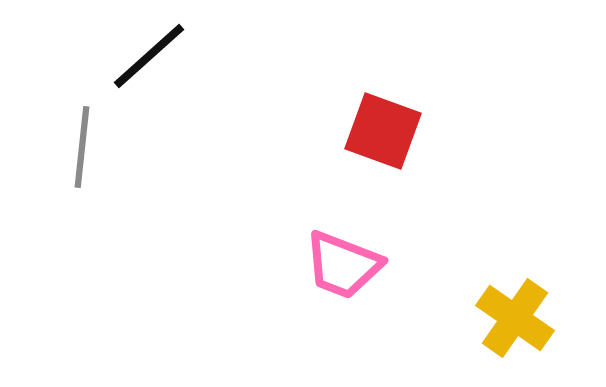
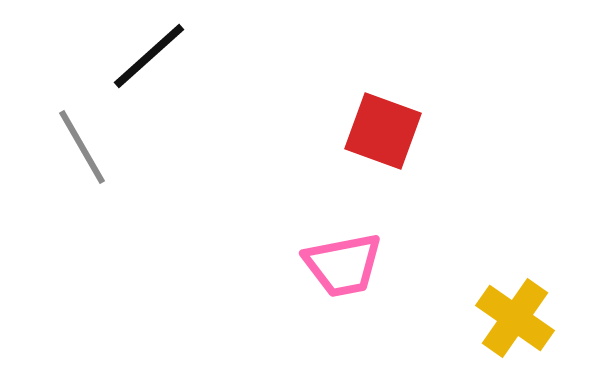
gray line: rotated 36 degrees counterclockwise
pink trapezoid: rotated 32 degrees counterclockwise
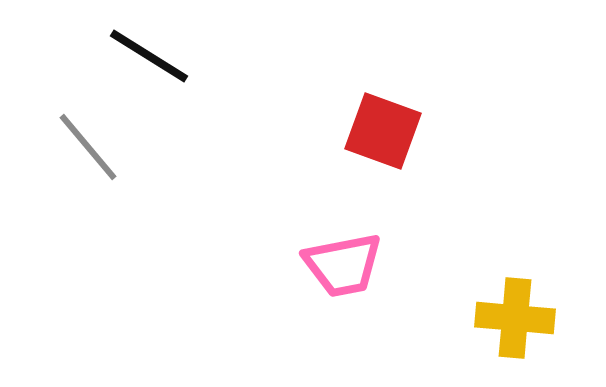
black line: rotated 74 degrees clockwise
gray line: moved 6 px right; rotated 10 degrees counterclockwise
yellow cross: rotated 30 degrees counterclockwise
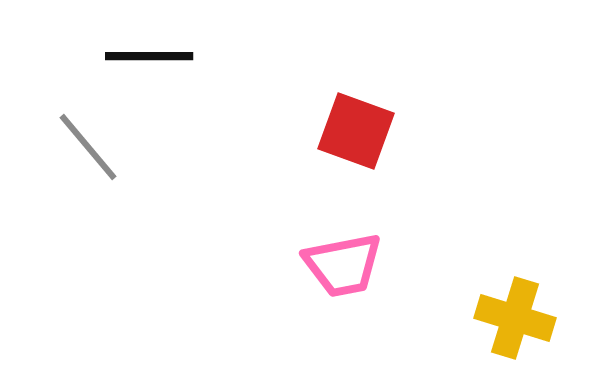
black line: rotated 32 degrees counterclockwise
red square: moved 27 px left
yellow cross: rotated 12 degrees clockwise
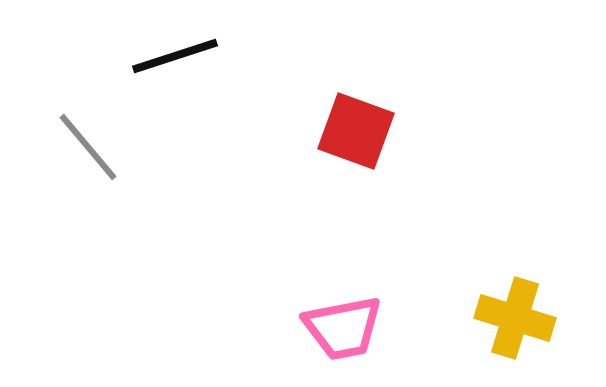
black line: moved 26 px right; rotated 18 degrees counterclockwise
pink trapezoid: moved 63 px down
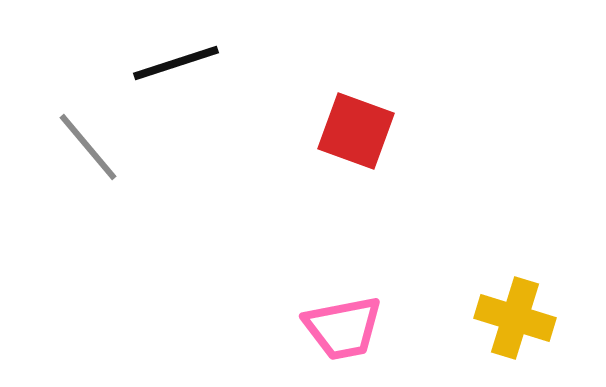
black line: moved 1 px right, 7 px down
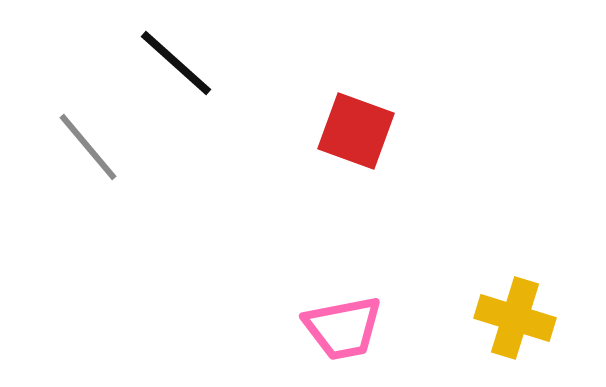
black line: rotated 60 degrees clockwise
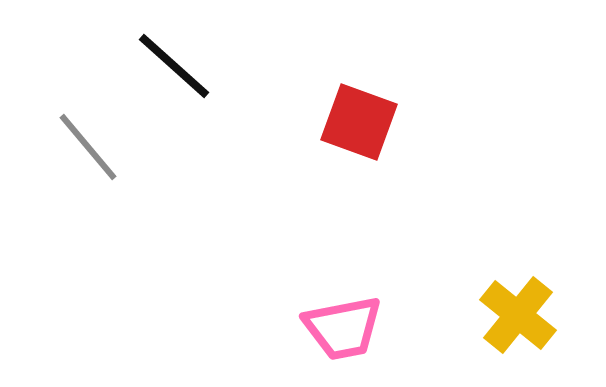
black line: moved 2 px left, 3 px down
red square: moved 3 px right, 9 px up
yellow cross: moved 3 px right, 3 px up; rotated 22 degrees clockwise
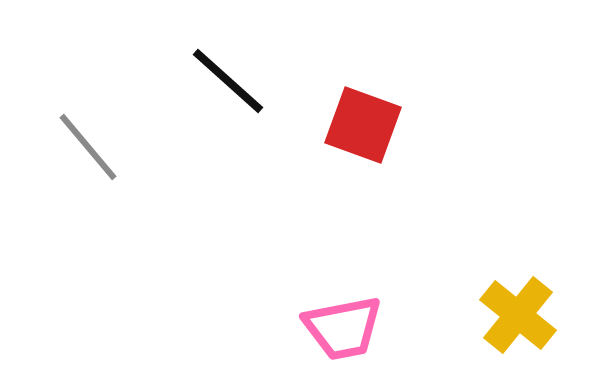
black line: moved 54 px right, 15 px down
red square: moved 4 px right, 3 px down
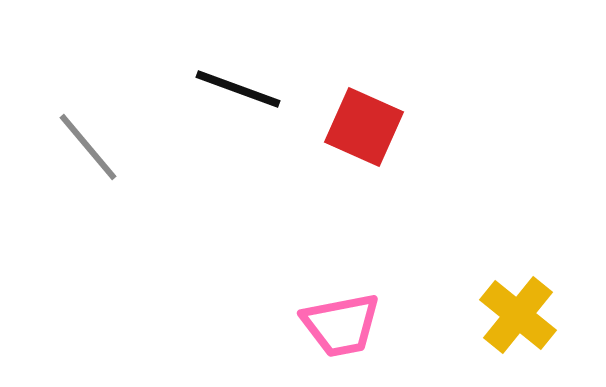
black line: moved 10 px right, 8 px down; rotated 22 degrees counterclockwise
red square: moved 1 px right, 2 px down; rotated 4 degrees clockwise
pink trapezoid: moved 2 px left, 3 px up
